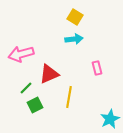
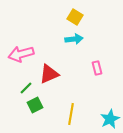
yellow line: moved 2 px right, 17 px down
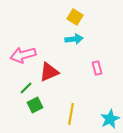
pink arrow: moved 2 px right, 1 px down
red triangle: moved 2 px up
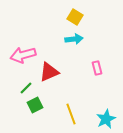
yellow line: rotated 30 degrees counterclockwise
cyan star: moved 4 px left
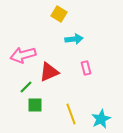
yellow square: moved 16 px left, 3 px up
pink rectangle: moved 11 px left
green line: moved 1 px up
green square: rotated 28 degrees clockwise
cyan star: moved 5 px left
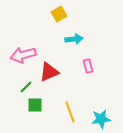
yellow square: rotated 28 degrees clockwise
pink rectangle: moved 2 px right, 2 px up
yellow line: moved 1 px left, 2 px up
cyan star: rotated 18 degrees clockwise
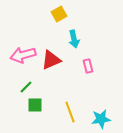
cyan arrow: rotated 84 degrees clockwise
red triangle: moved 2 px right, 12 px up
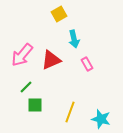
pink arrow: moved 1 px left; rotated 35 degrees counterclockwise
pink rectangle: moved 1 px left, 2 px up; rotated 16 degrees counterclockwise
yellow line: rotated 40 degrees clockwise
cyan star: rotated 24 degrees clockwise
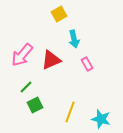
green square: rotated 28 degrees counterclockwise
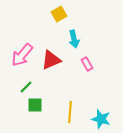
green square: rotated 28 degrees clockwise
yellow line: rotated 15 degrees counterclockwise
